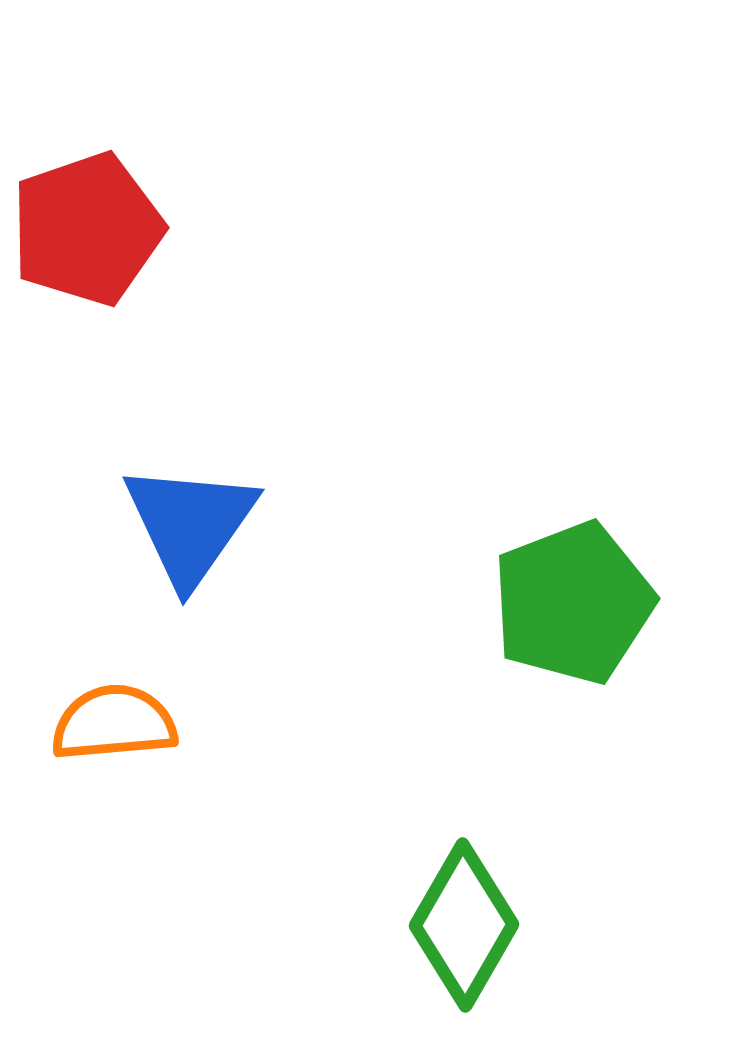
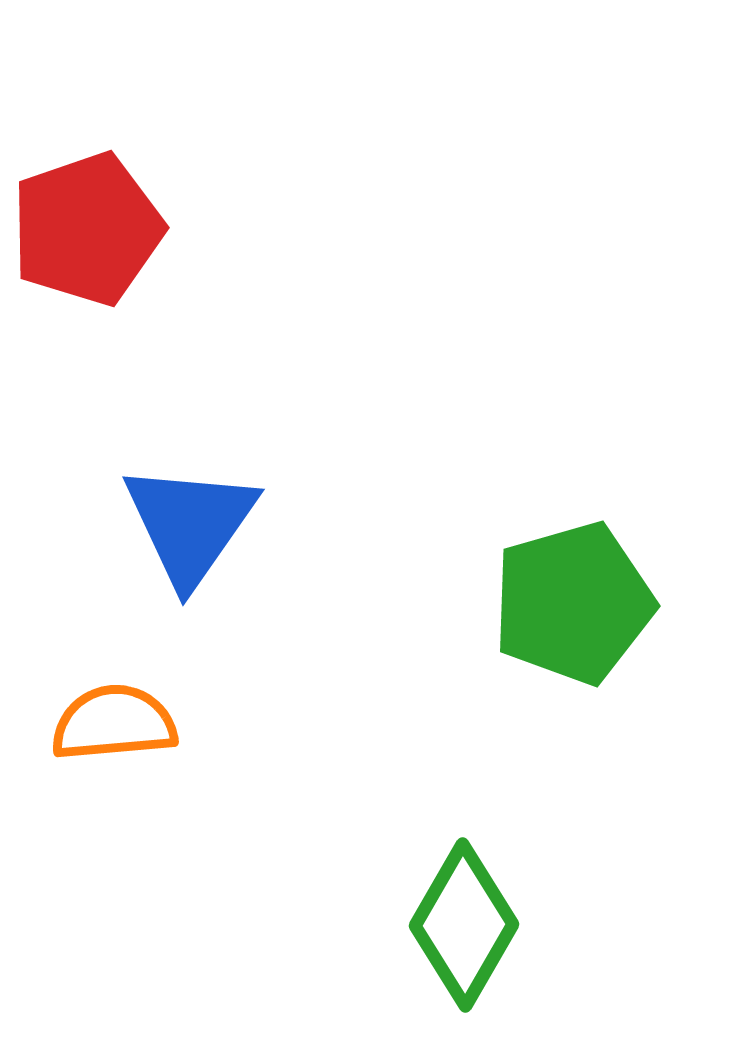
green pentagon: rotated 5 degrees clockwise
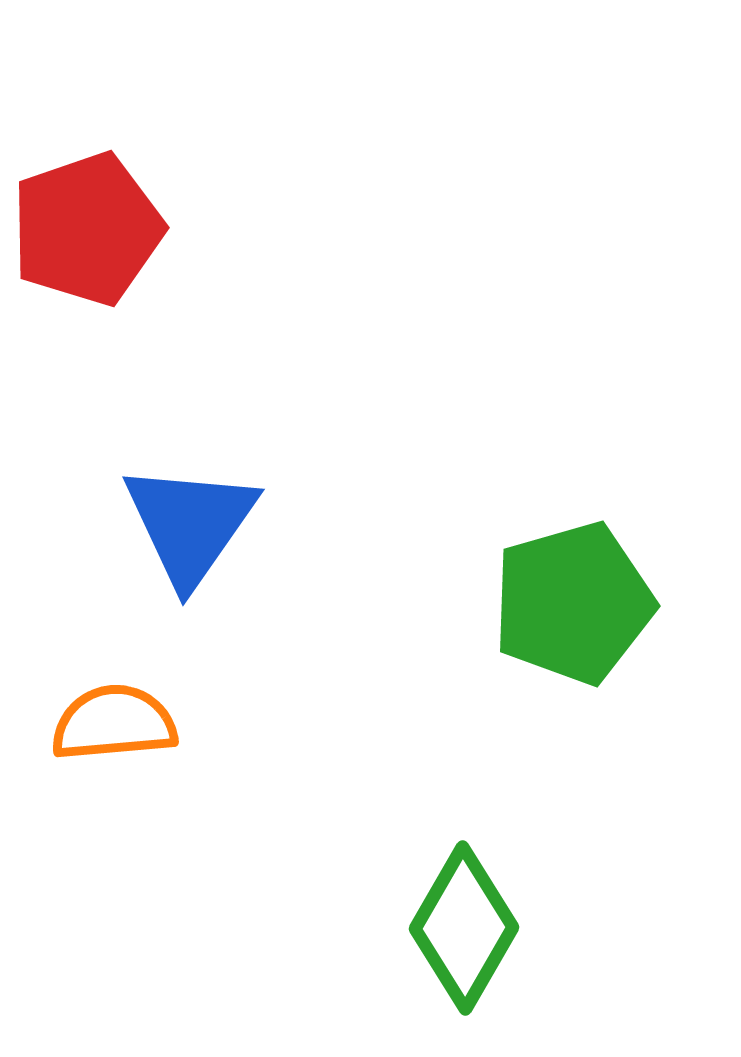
green diamond: moved 3 px down
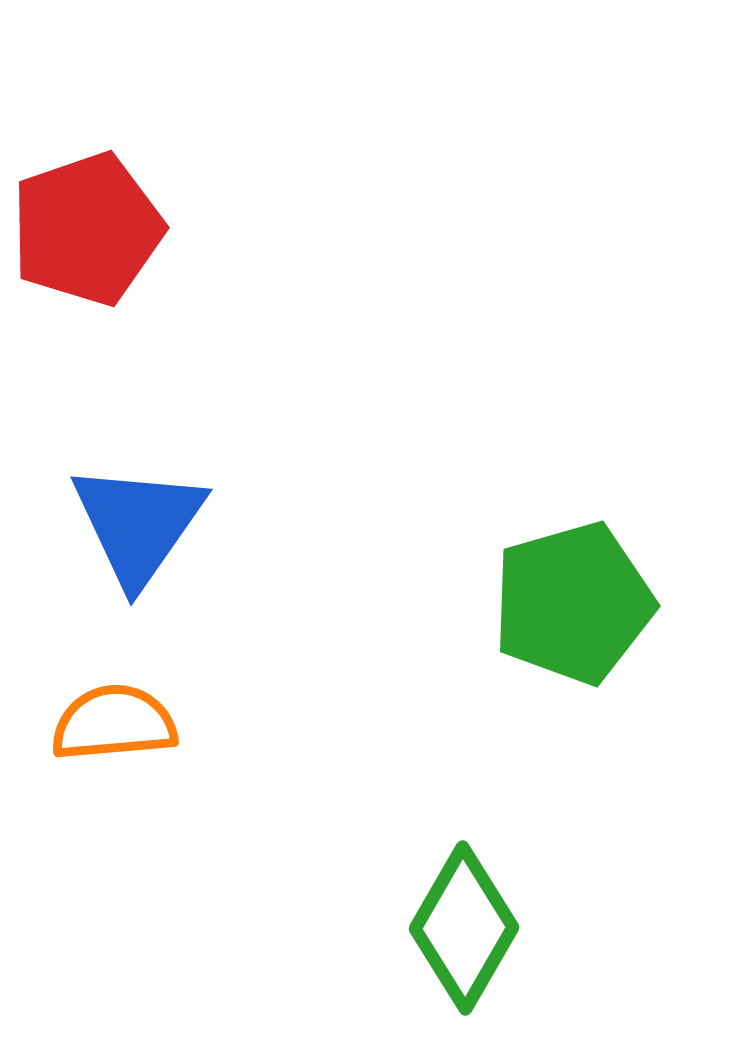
blue triangle: moved 52 px left
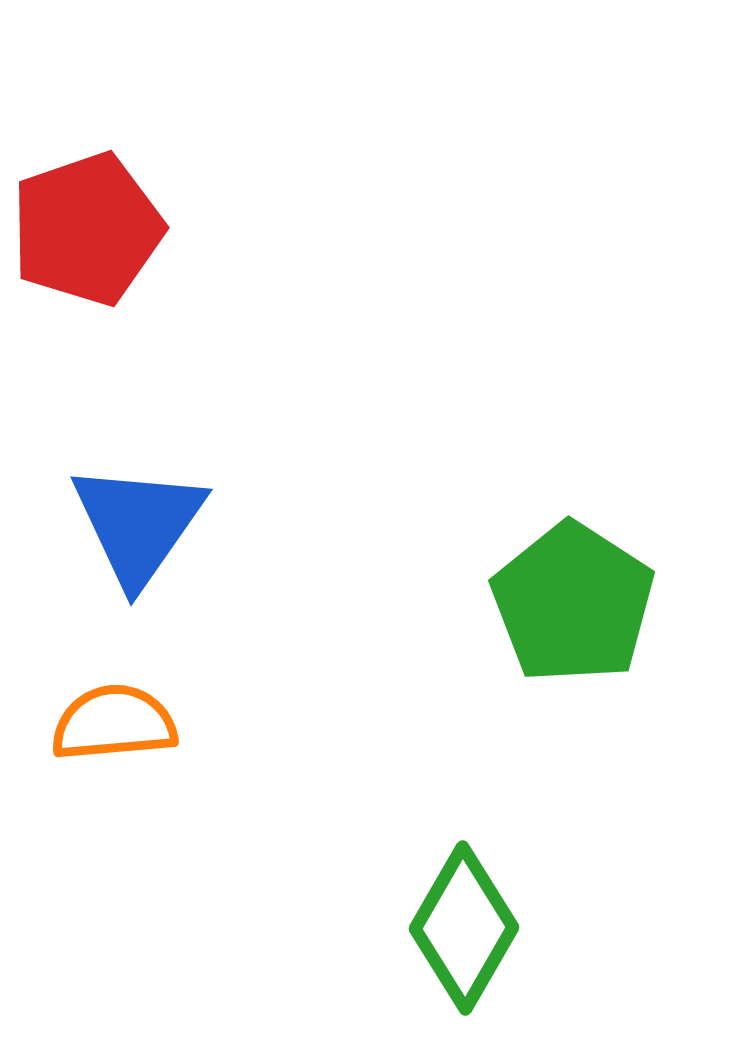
green pentagon: rotated 23 degrees counterclockwise
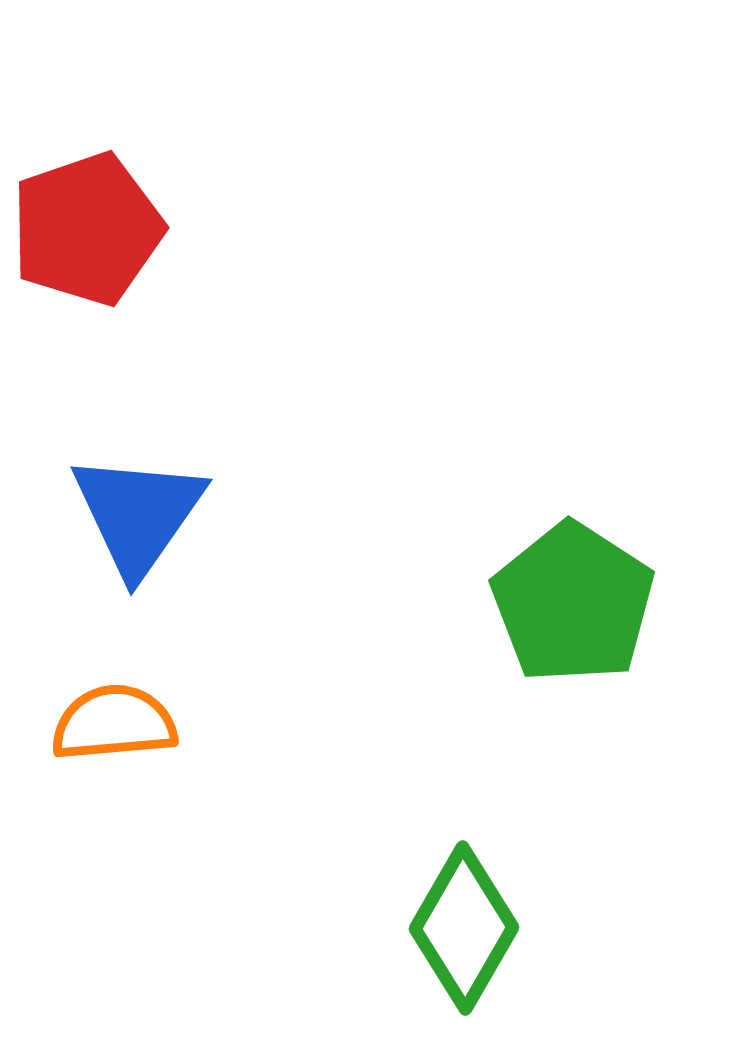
blue triangle: moved 10 px up
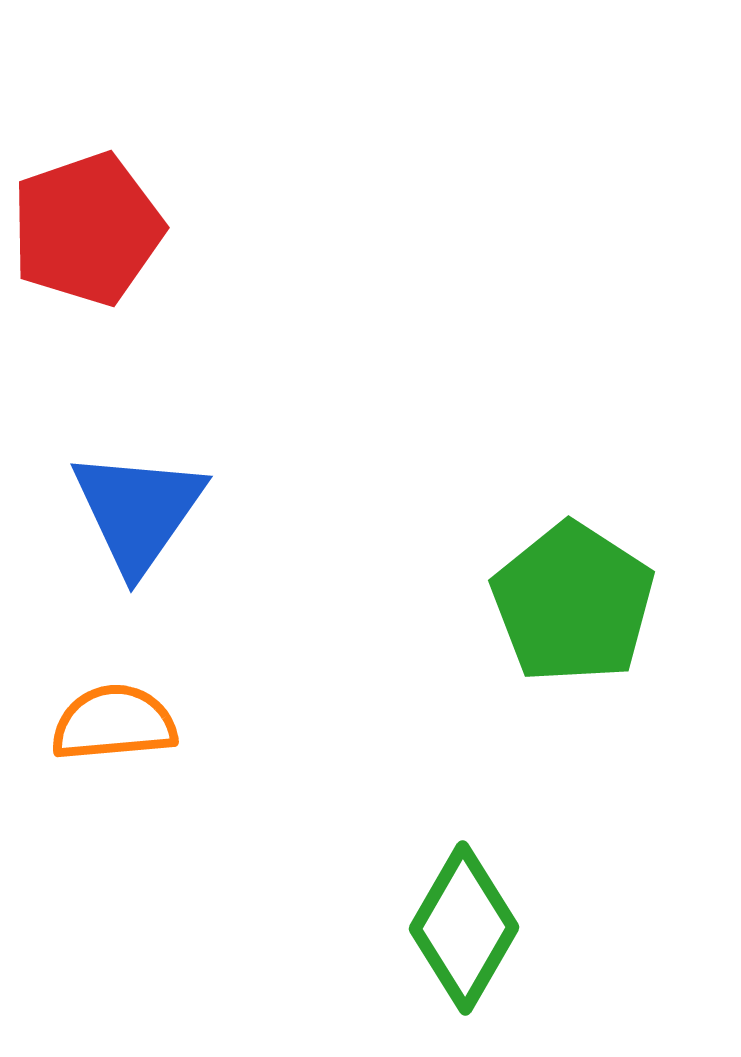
blue triangle: moved 3 px up
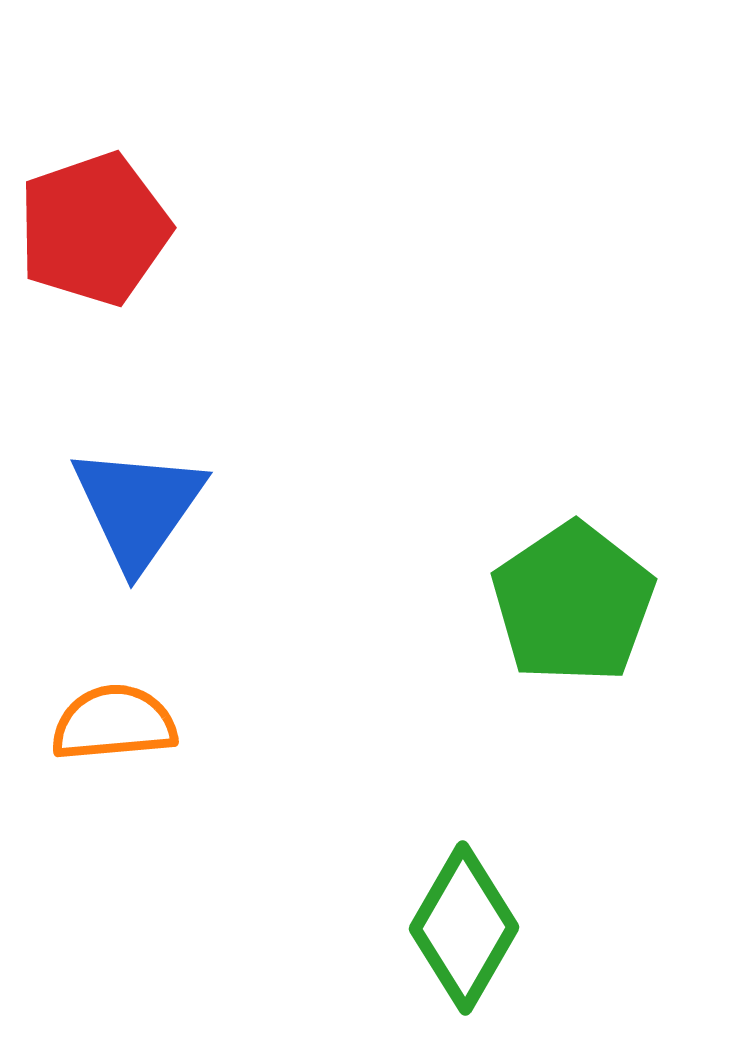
red pentagon: moved 7 px right
blue triangle: moved 4 px up
green pentagon: rotated 5 degrees clockwise
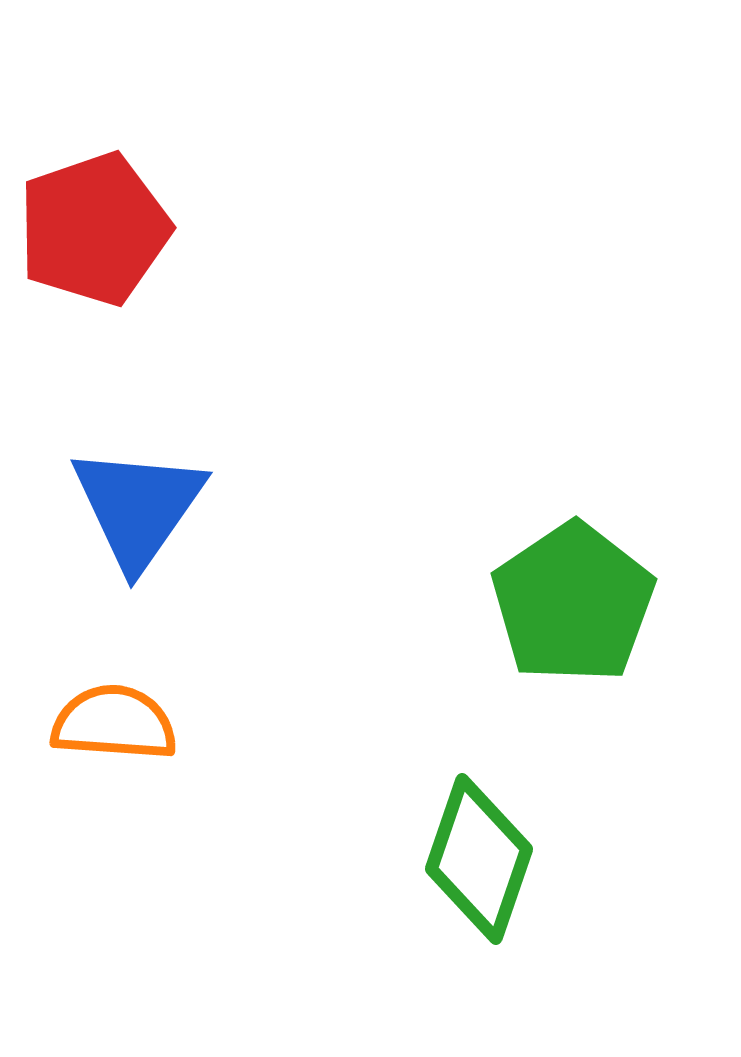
orange semicircle: rotated 9 degrees clockwise
green diamond: moved 15 px right, 69 px up; rotated 11 degrees counterclockwise
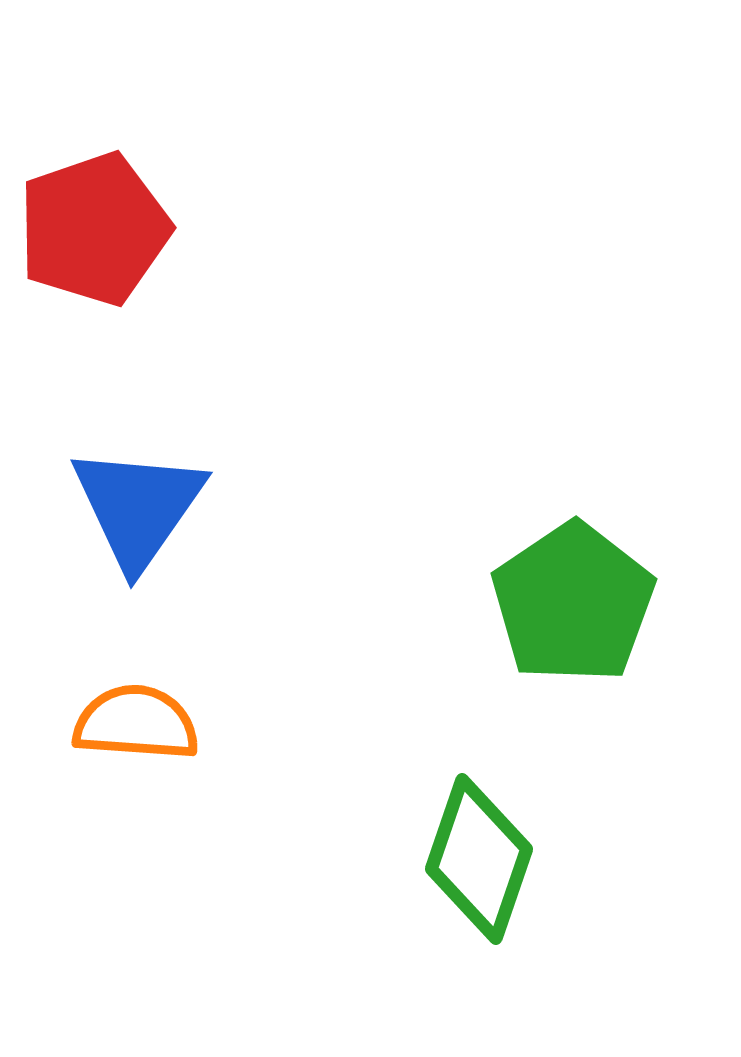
orange semicircle: moved 22 px right
